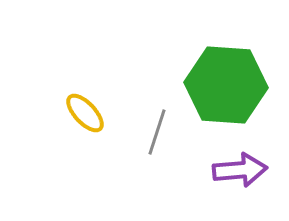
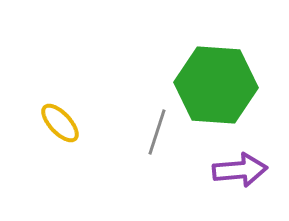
green hexagon: moved 10 px left
yellow ellipse: moved 25 px left, 10 px down
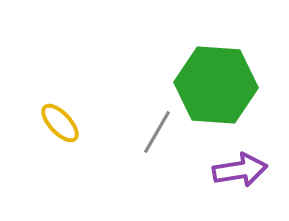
gray line: rotated 12 degrees clockwise
purple arrow: rotated 4 degrees counterclockwise
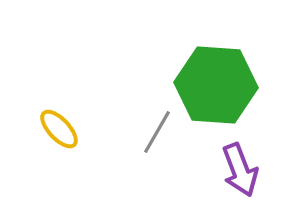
yellow ellipse: moved 1 px left, 6 px down
purple arrow: rotated 78 degrees clockwise
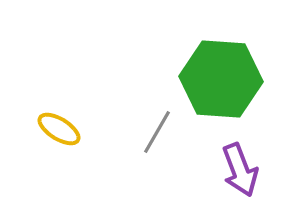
green hexagon: moved 5 px right, 6 px up
yellow ellipse: rotated 15 degrees counterclockwise
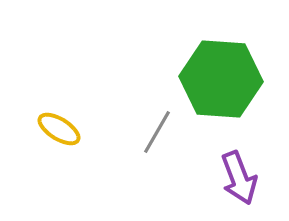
purple arrow: moved 1 px left, 8 px down
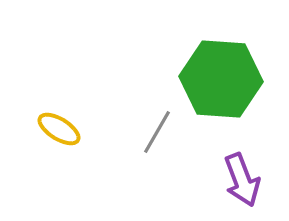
purple arrow: moved 3 px right, 2 px down
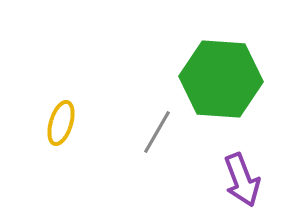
yellow ellipse: moved 2 px right, 6 px up; rotated 75 degrees clockwise
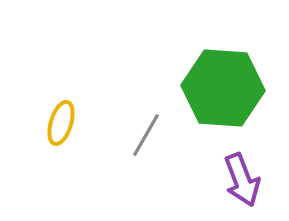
green hexagon: moved 2 px right, 9 px down
gray line: moved 11 px left, 3 px down
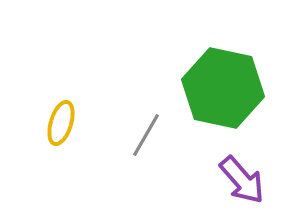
green hexagon: rotated 8 degrees clockwise
purple arrow: rotated 20 degrees counterclockwise
